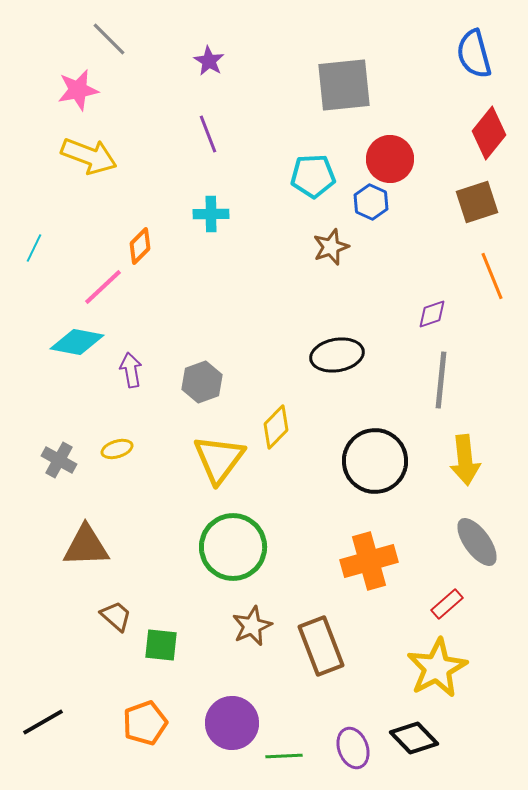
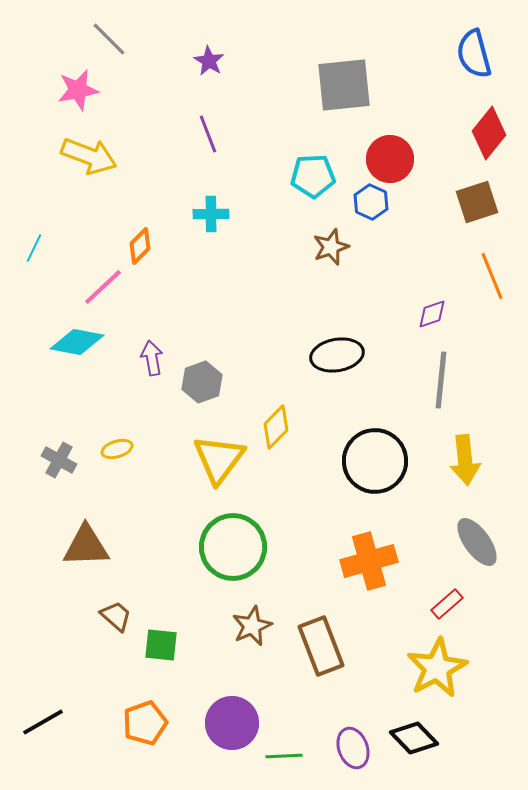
purple arrow at (131, 370): moved 21 px right, 12 px up
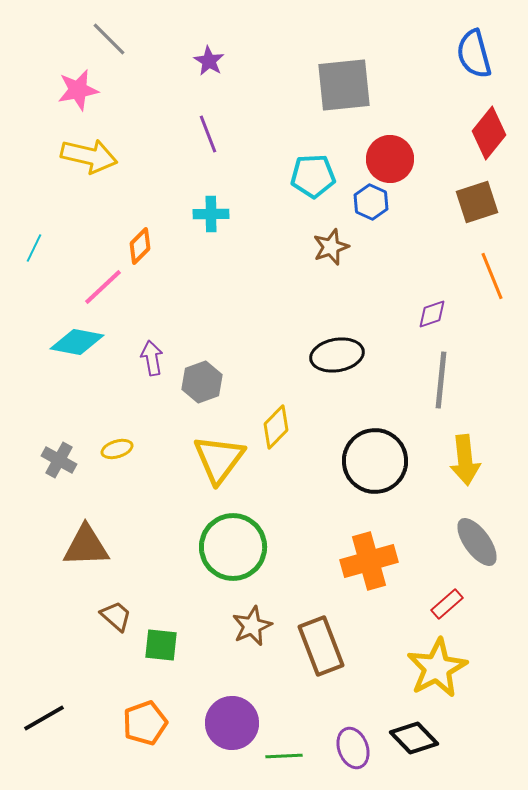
yellow arrow at (89, 156): rotated 8 degrees counterclockwise
black line at (43, 722): moved 1 px right, 4 px up
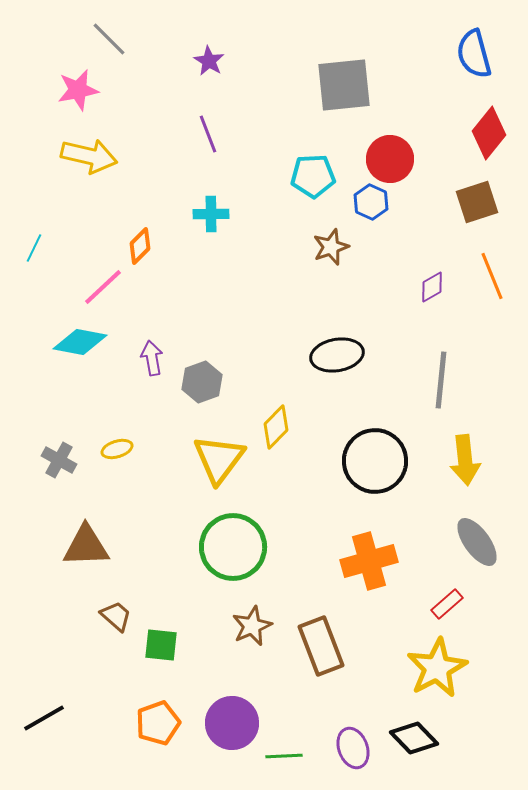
purple diamond at (432, 314): moved 27 px up; rotated 12 degrees counterclockwise
cyan diamond at (77, 342): moved 3 px right
orange pentagon at (145, 723): moved 13 px right
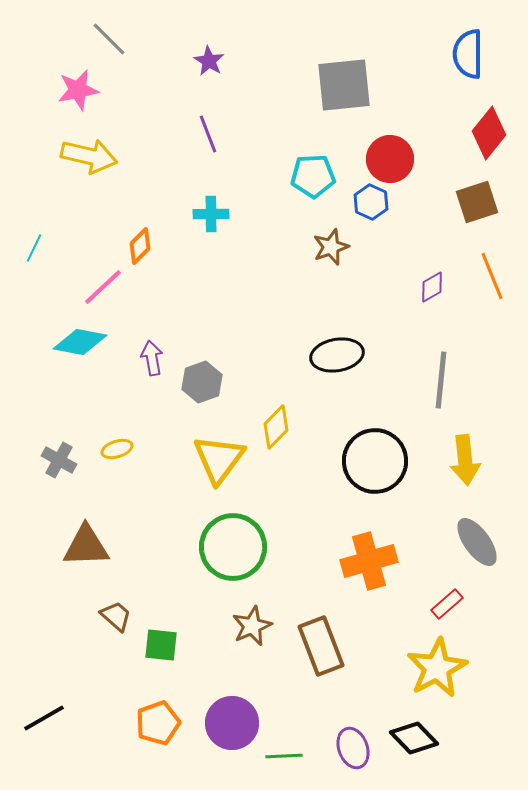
blue semicircle at (474, 54): moved 6 px left; rotated 15 degrees clockwise
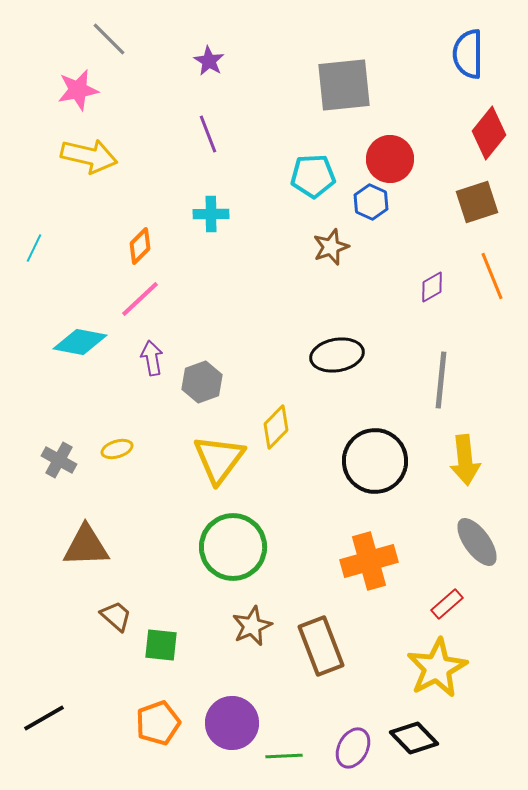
pink line at (103, 287): moved 37 px right, 12 px down
purple ellipse at (353, 748): rotated 48 degrees clockwise
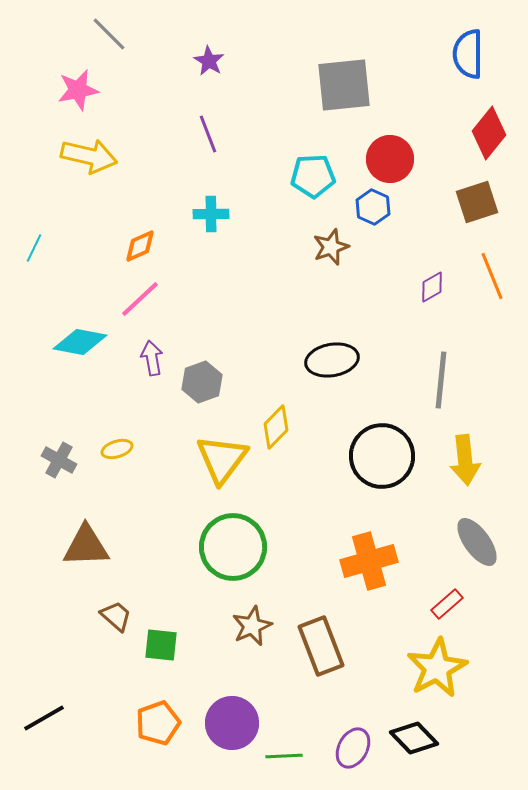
gray line at (109, 39): moved 5 px up
blue hexagon at (371, 202): moved 2 px right, 5 px down
orange diamond at (140, 246): rotated 21 degrees clockwise
black ellipse at (337, 355): moved 5 px left, 5 px down
yellow triangle at (219, 459): moved 3 px right
black circle at (375, 461): moved 7 px right, 5 px up
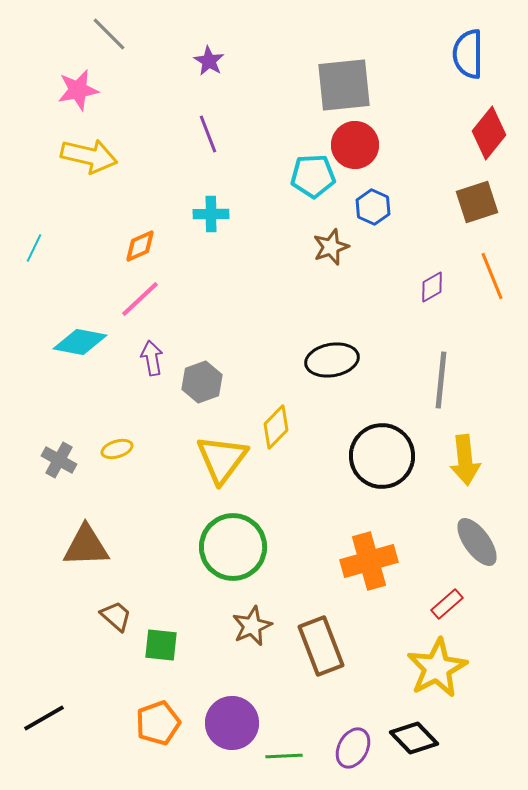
red circle at (390, 159): moved 35 px left, 14 px up
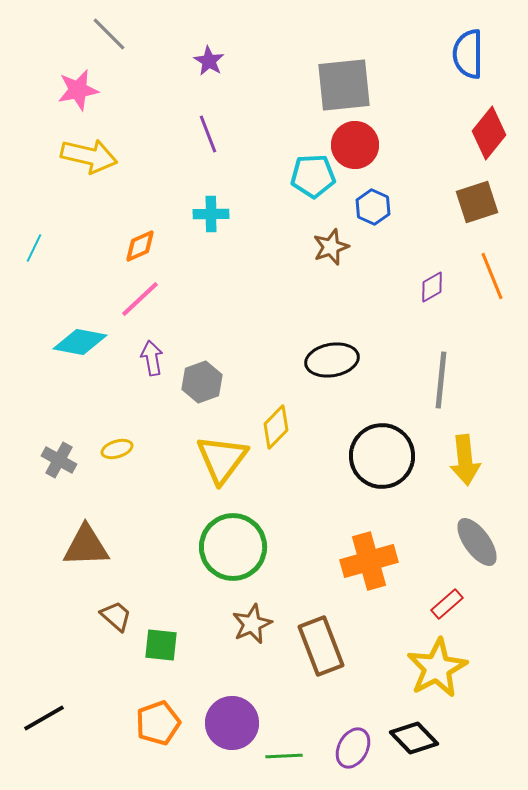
brown star at (252, 626): moved 2 px up
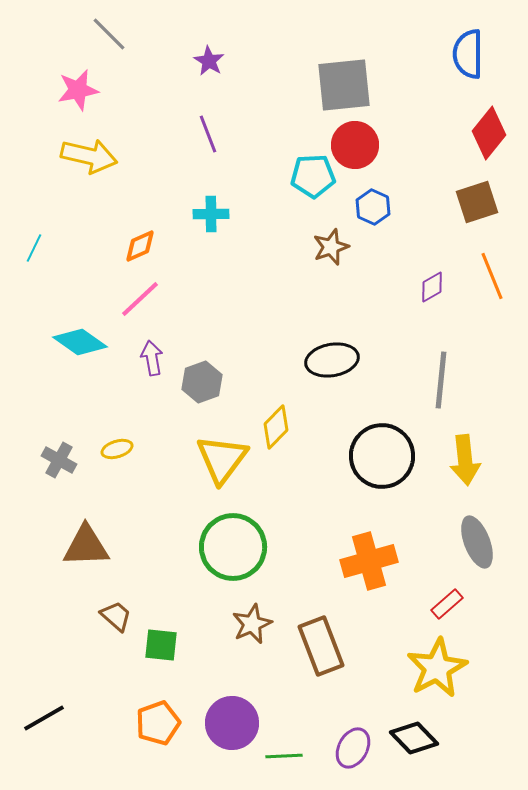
cyan diamond at (80, 342): rotated 24 degrees clockwise
gray ellipse at (477, 542): rotated 15 degrees clockwise
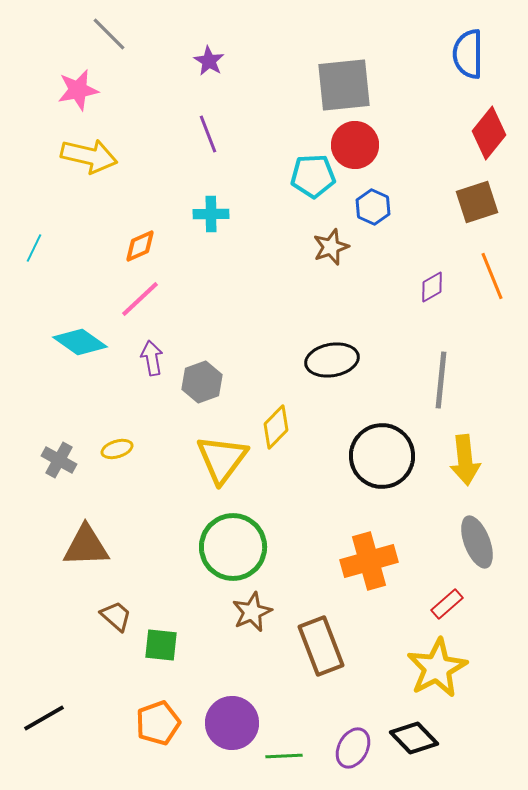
brown star at (252, 624): moved 12 px up
